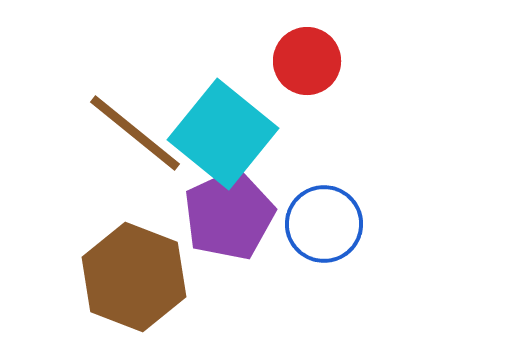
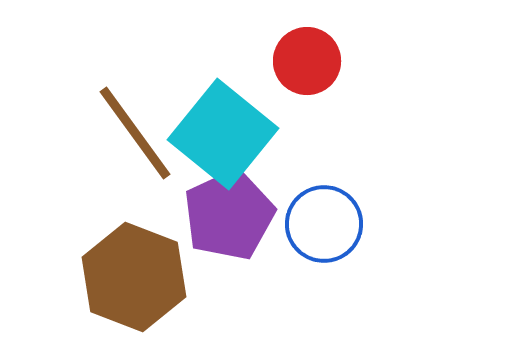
brown line: rotated 15 degrees clockwise
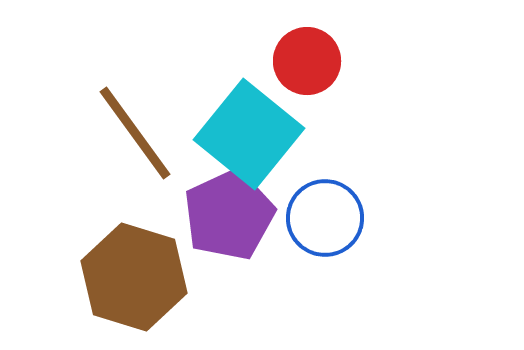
cyan square: moved 26 px right
blue circle: moved 1 px right, 6 px up
brown hexagon: rotated 4 degrees counterclockwise
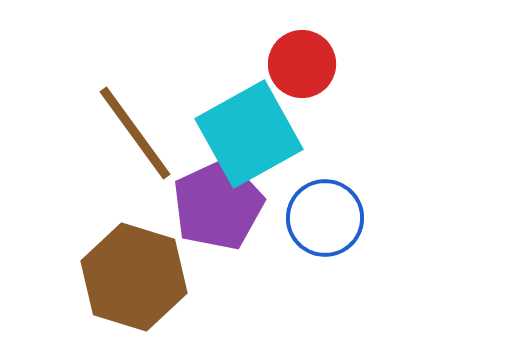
red circle: moved 5 px left, 3 px down
cyan square: rotated 22 degrees clockwise
purple pentagon: moved 11 px left, 10 px up
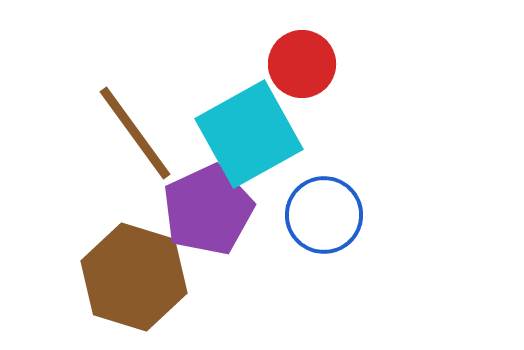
purple pentagon: moved 10 px left, 5 px down
blue circle: moved 1 px left, 3 px up
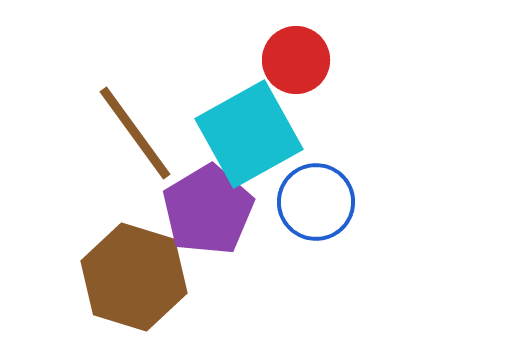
red circle: moved 6 px left, 4 px up
purple pentagon: rotated 6 degrees counterclockwise
blue circle: moved 8 px left, 13 px up
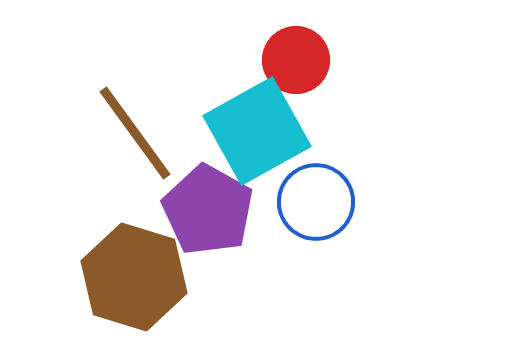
cyan square: moved 8 px right, 3 px up
purple pentagon: rotated 12 degrees counterclockwise
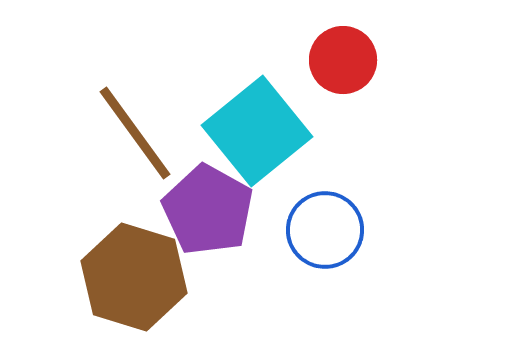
red circle: moved 47 px right
cyan square: rotated 10 degrees counterclockwise
blue circle: moved 9 px right, 28 px down
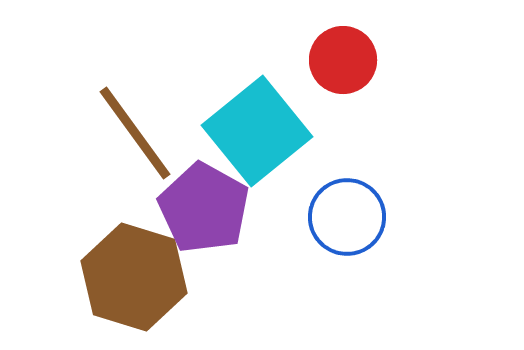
purple pentagon: moved 4 px left, 2 px up
blue circle: moved 22 px right, 13 px up
